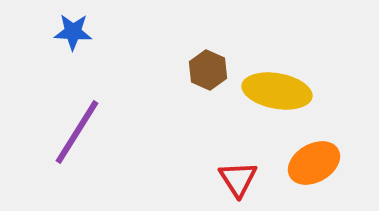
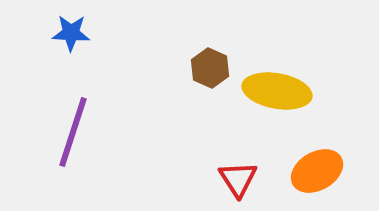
blue star: moved 2 px left, 1 px down
brown hexagon: moved 2 px right, 2 px up
purple line: moved 4 px left; rotated 14 degrees counterclockwise
orange ellipse: moved 3 px right, 8 px down
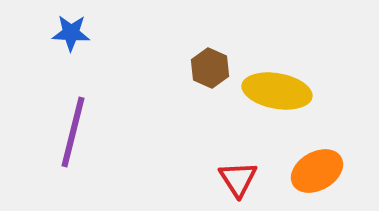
purple line: rotated 4 degrees counterclockwise
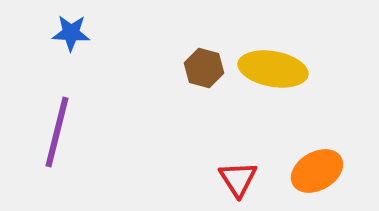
brown hexagon: moved 6 px left; rotated 9 degrees counterclockwise
yellow ellipse: moved 4 px left, 22 px up
purple line: moved 16 px left
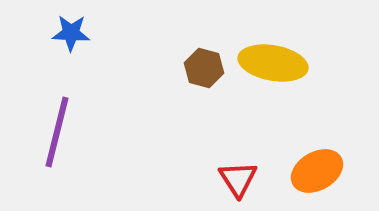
yellow ellipse: moved 6 px up
